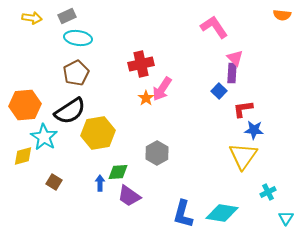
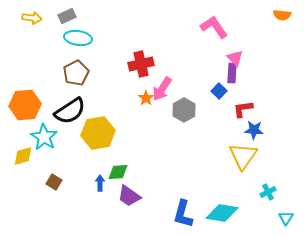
gray hexagon: moved 27 px right, 43 px up
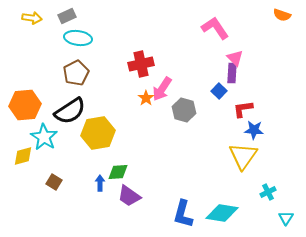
orange semicircle: rotated 12 degrees clockwise
pink L-shape: moved 1 px right, 1 px down
gray hexagon: rotated 15 degrees counterclockwise
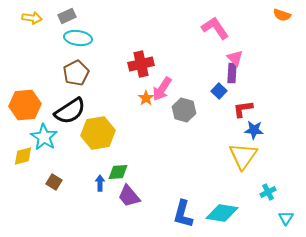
purple trapezoid: rotated 15 degrees clockwise
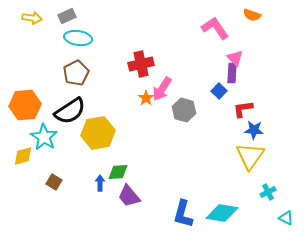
orange semicircle: moved 30 px left
yellow triangle: moved 7 px right
cyan triangle: rotated 35 degrees counterclockwise
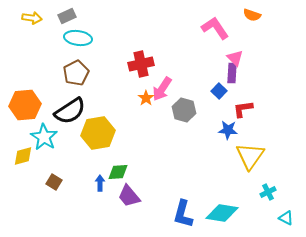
blue star: moved 26 px left
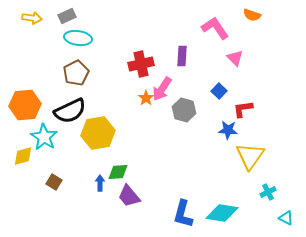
purple rectangle: moved 50 px left, 17 px up
black semicircle: rotated 8 degrees clockwise
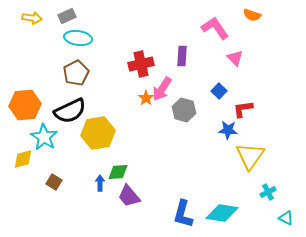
yellow diamond: moved 3 px down
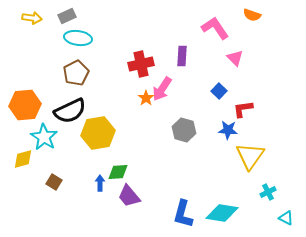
gray hexagon: moved 20 px down
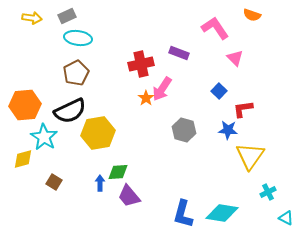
purple rectangle: moved 3 px left, 3 px up; rotated 72 degrees counterclockwise
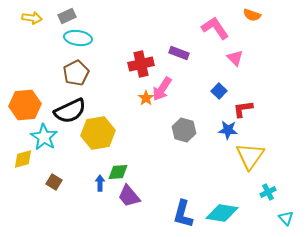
cyan triangle: rotated 21 degrees clockwise
